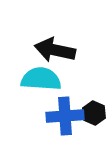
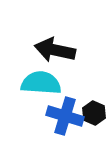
cyan semicircle: moved 4 px down
blue cross: rotated 21 degrees clockwise
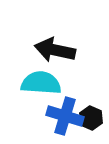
black hexagon: moved 3 px left, 5 px down
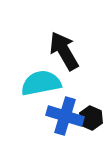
black arrow: moved 9 px right, 1 px down; rotated 48 degrees clockwise
cyan semicircle: rotated 15 degrees counterclockwise
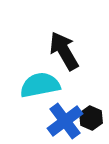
cyan semicircle: moved 1 px left, 2 px down
blue cross: moved 5 px down; rotated 36 degrees clockwise
